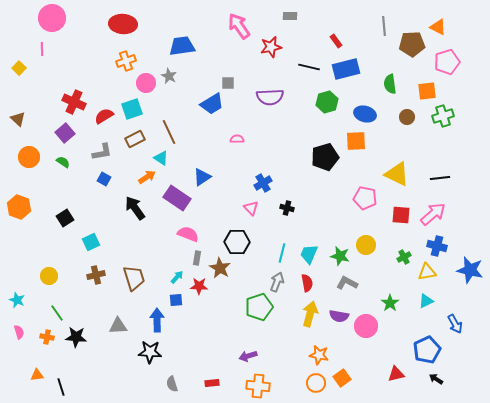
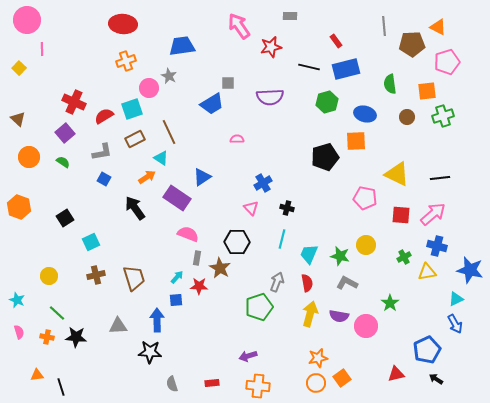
pink circle at (52, 18): moved 25 px left, 2 px down
pink circle at (146, 83): moved 3 px right, 5 px down
cyan line at (282, 253): moved 14 px up
cyan triangle at (426, 301): moved 30 px right, 2 px up
green line at (57, 313): rotated 12 degrees counterclockwise
orange star at (319, 355): moved 1 px left, 3 px down; rotated 24 degrees counterclockwise
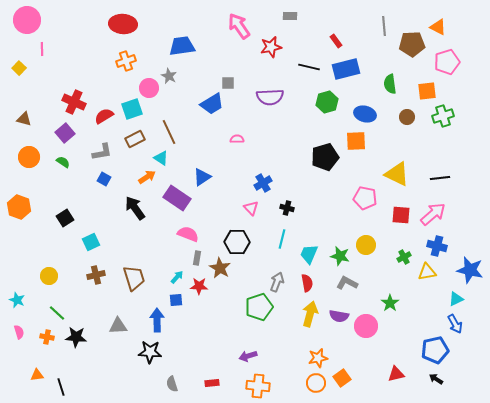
brown triangle at (18, 119): moved 6 px right; rotated 28 degrees counterclockwise
blue pentagon at (427, 350): moved 8 px right; rotated 12 degrees clockwise
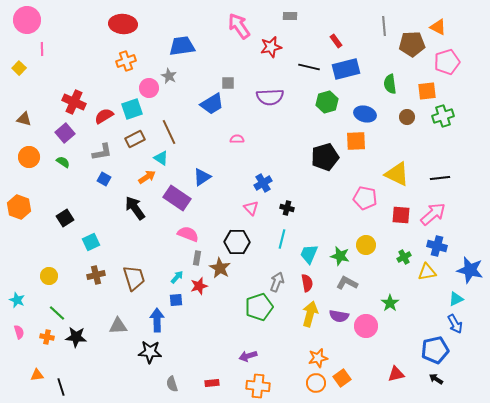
red star at (199, 286): rotated 18 degrees counterclockwise
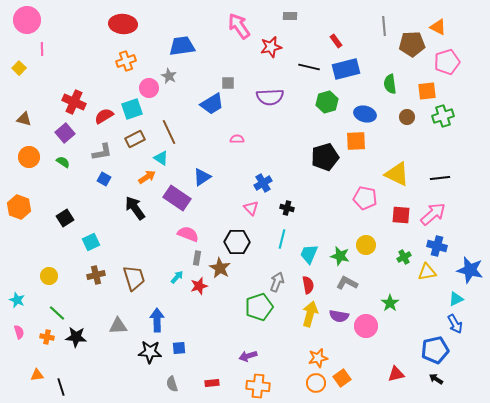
red semicircle at (307, 283): moved 1 px right, 2 px down
blue square at (176, 300): moved 3 px right, 48 px down
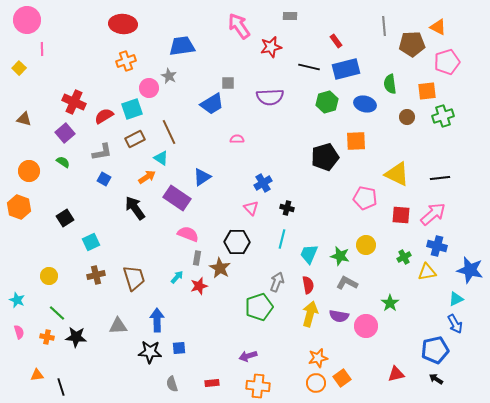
blue ellipse at (365, 114): moved 10 px up
orange circle at (29, 157): moved 14 px down
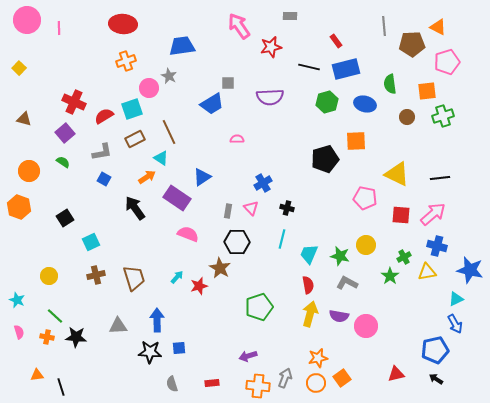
pink line at (42, 49): moved 17 px right, 21 px up
black pentagon at (325, 157): moved 2 px down
gray rectangle at (197, 258): moved 31 px right, 47 px up
gray arrow at (277, 282): moved 8 px right, 96 px down
green star at (390, 303): moved 27 px up
green line at (57, 313): moved 2 px left, 3 px down
